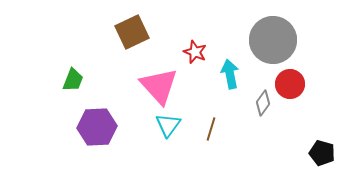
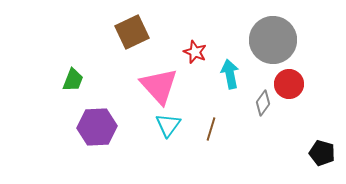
red circle: moved 1 px left
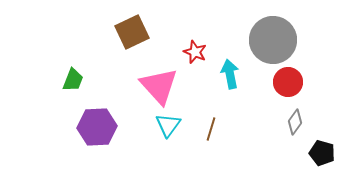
red circle: moved 1 px left, 2 px up
gray diamond: moved 32 px right, 19 px down
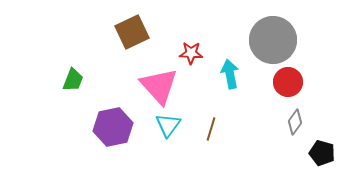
red star: moved 4 px left, 1 px down; rotated 20 degrees counterclockwise
purple hexagon: moved 16 px right; rotated 9 degrees counterclockwise
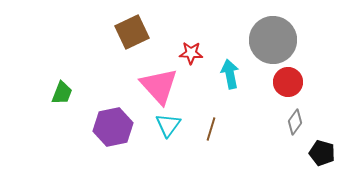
green trapezoid: moved 11 px left, 13 px down
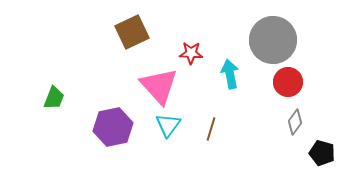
green trapezoid: moved 8 px left, 5 px down
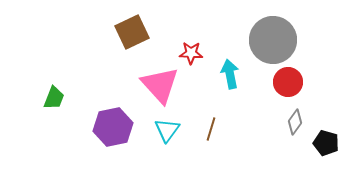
pink triangle: moved 1 px right, 1 px up
cyan triangle: moved 1 px left, 5 px down
black pentagon: moved 4 px right, 10 px up
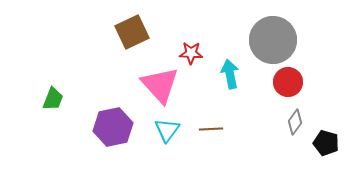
green trapezoid: moved 1 px left, 1 px down
brown line: rotated 70 degrees clockwise
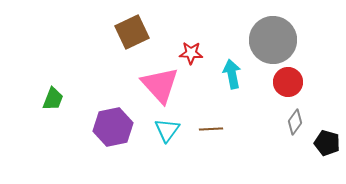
cyan arrow: moved 2 px right
black pentagon: moved 1 px right
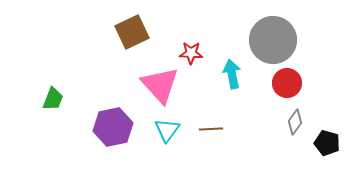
red circle: moved 1 px left, 1 px down
